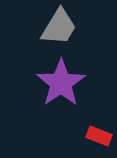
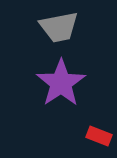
gray trapezoid: rotated 48 degrees clockwise
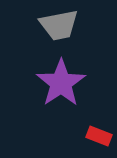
gray trapezoid: moved 2 px up
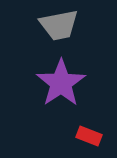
red rectangle: moved 10 px left
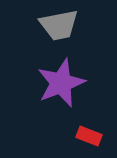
purple star: rotated 12 degrees clockwise
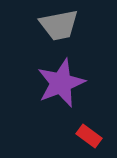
red rectangle: rotated 15 degrees clockwise
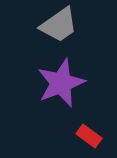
gray trapezoid: rotated 24 degrees counterclockwise
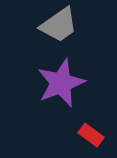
red rectangle: moved 2 px right, 1 px up
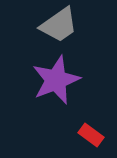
purple star: moved 5 px left, 3 px up
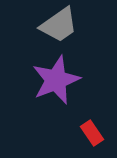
red rectangle: moved 1 px right, 2 px up; rotated 20 degrees clockwise
